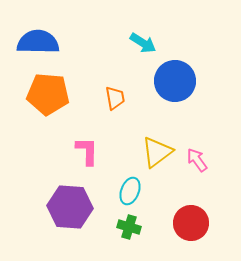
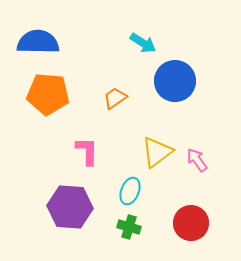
orange trapezoid: rotated 115 degrees counterclockwise
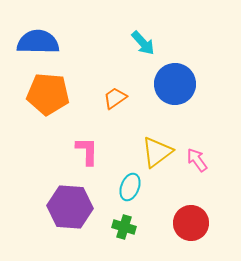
cyan arrow: rotated 16 degrees clockwise
blue circle: moved 3 px down
cyan ellipse: moved 4 px up
green cross: moved 5 px left
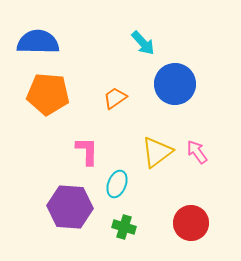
pink arrow: moved 8 px up
cyan ellipse: moved 13 px left, 3 px up
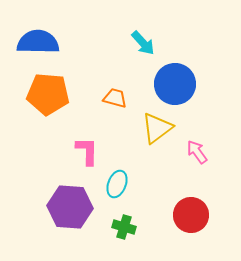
orange trapezoid: rotated 50 degrees clockwise
yellow triangle: moved 24 px up
red circle: moved 8 px up
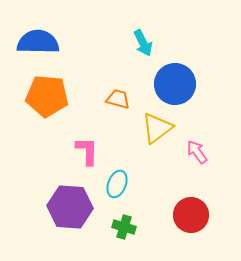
cyan arrow: rotated 16 degrees clockwise
orange pentagon: moved 1 px left, 2 px down
orange trapezoid: moved 3 px right, 1 px down
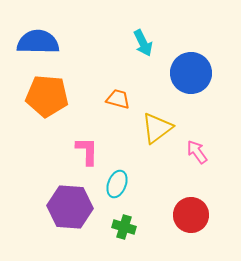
blue circle: moved 16 px right, 11 px up
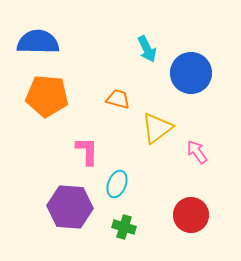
cyan arrow: moved 4 px right, 6 px down
